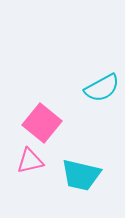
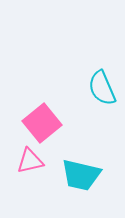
cyan semicircle: rotated 96 degrees clockwise
pink square: rotated 12 degrees clockwise
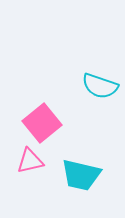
cyan semicircle: moved 2 px left, 2 px up; rotated 48 degrees counterclockwise
